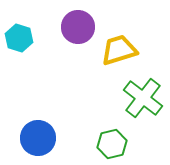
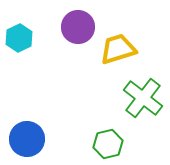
cyan hexagon: rotated 16 degrees clockwise
yellow trapezoid: moved 1 px left, 1 px up
blue circle: moved 11 px left, 1 px down
green hexagon: moved 4 px left
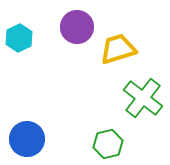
purple circle: moved 1 px left
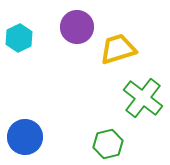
blue circle: moved 2 px left, 2 px up
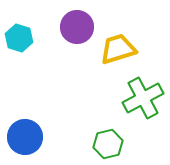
cyan hexagon: rotated 16 degrees counterclockwise
green cross: rotated 24 degrees clockwise
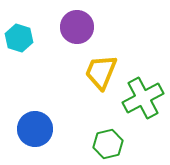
yellow trapezoid: moved 17 px left, 23 px down; rotated 51 degrees counterclockwise
blue circle: moved 10 px right, 8 px up
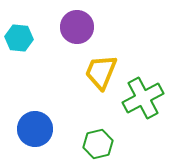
cyan hexagon: rotated 12 degrees counterclockwise
green hexagon: moved 10 px left
